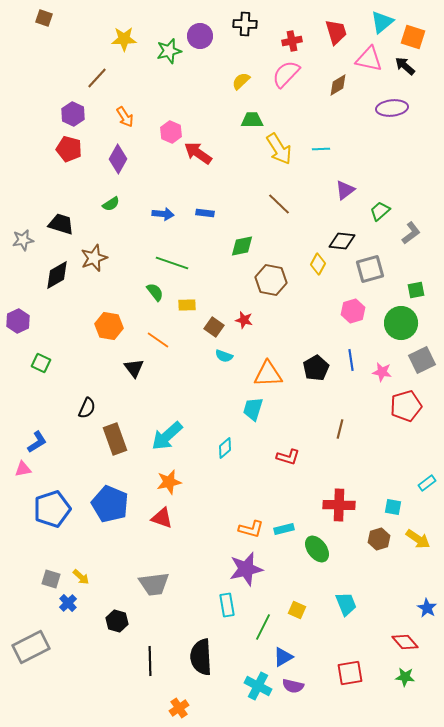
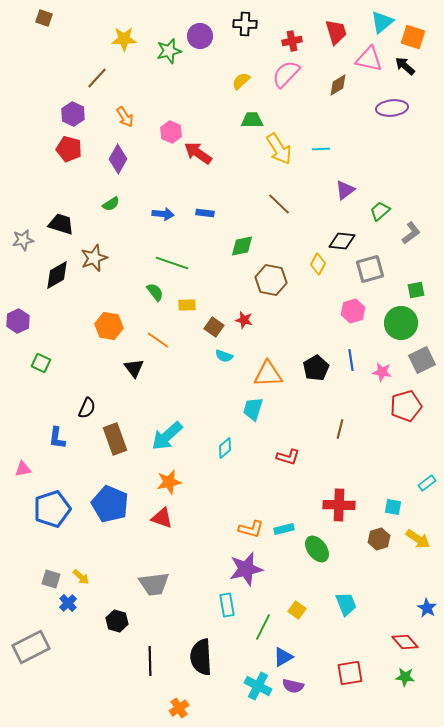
blue L-shape at (37, 442): moved 20 px right, 4 px up; rotated 130 degrees clockwise
yellow square at (297, 610): rotated 12 degrees clockwise
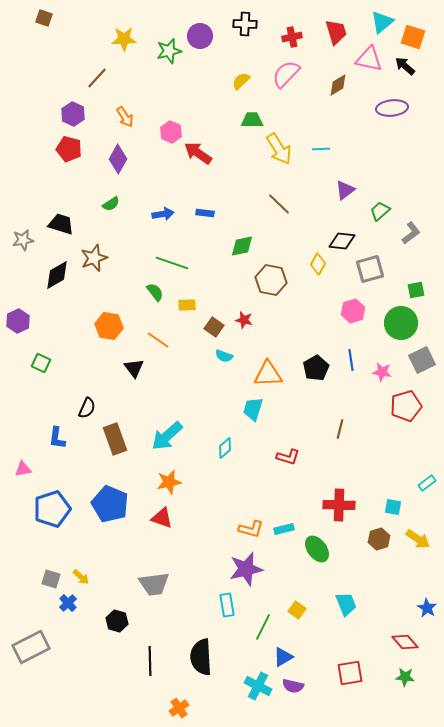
red cross at (292, 41): moved 4 px up
blue arrow at (163, 214): rotated 15 degrees counterclockwise
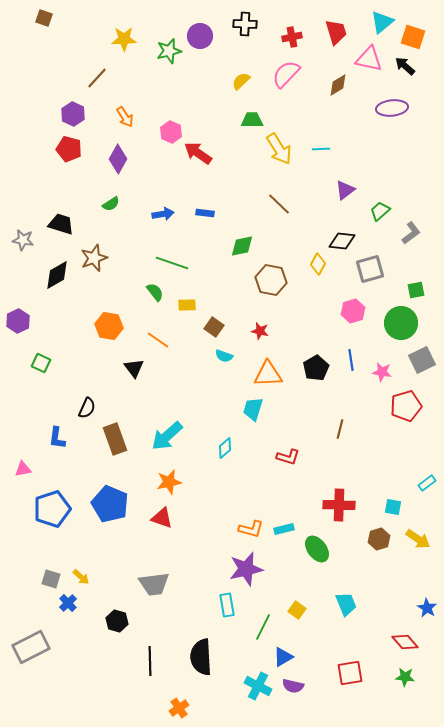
gray star at (23, 240): rotated 20 degrees clockwise
red star at (244, 320): moved 16 px right, 11 px down
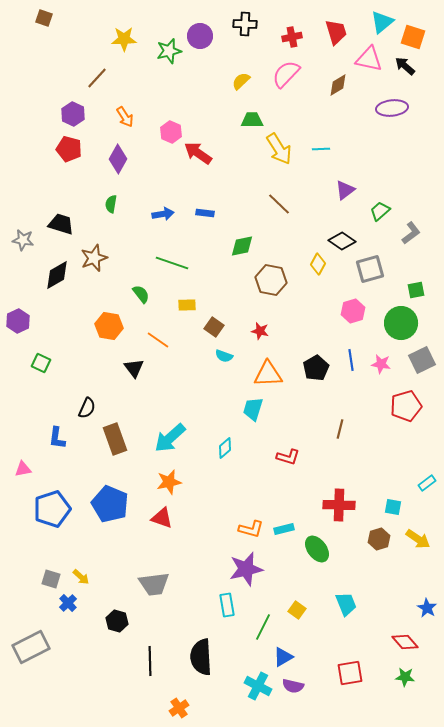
green semicircle at (111, 204): rotated 132 degrees clockwise
black diamond at (342, 241): rotated 28 degrees clockwise
green semicircle at (155, 292): moved 14 px left, 2 px down
pink star at (382, 372): moved 1 px left, 8 px up
cyan arrow at (167, 436): moved 3 px right, 2 px down
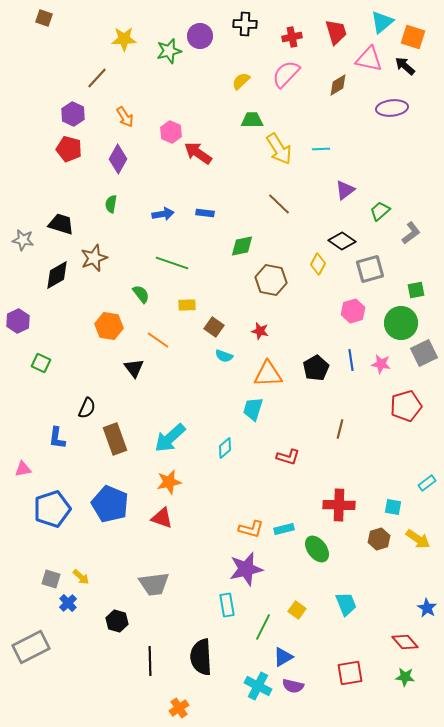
gray square at (422, 360): moved 2 px right, 7 px up
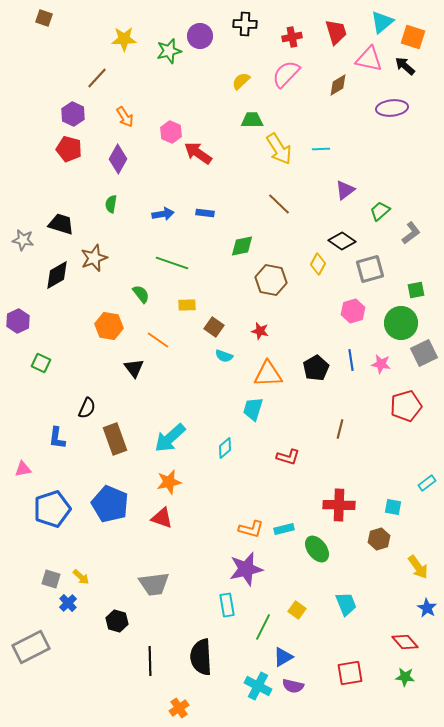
yellow arrow at (418, 539): moved 28 px down; rotated 20 degrees clockwise
